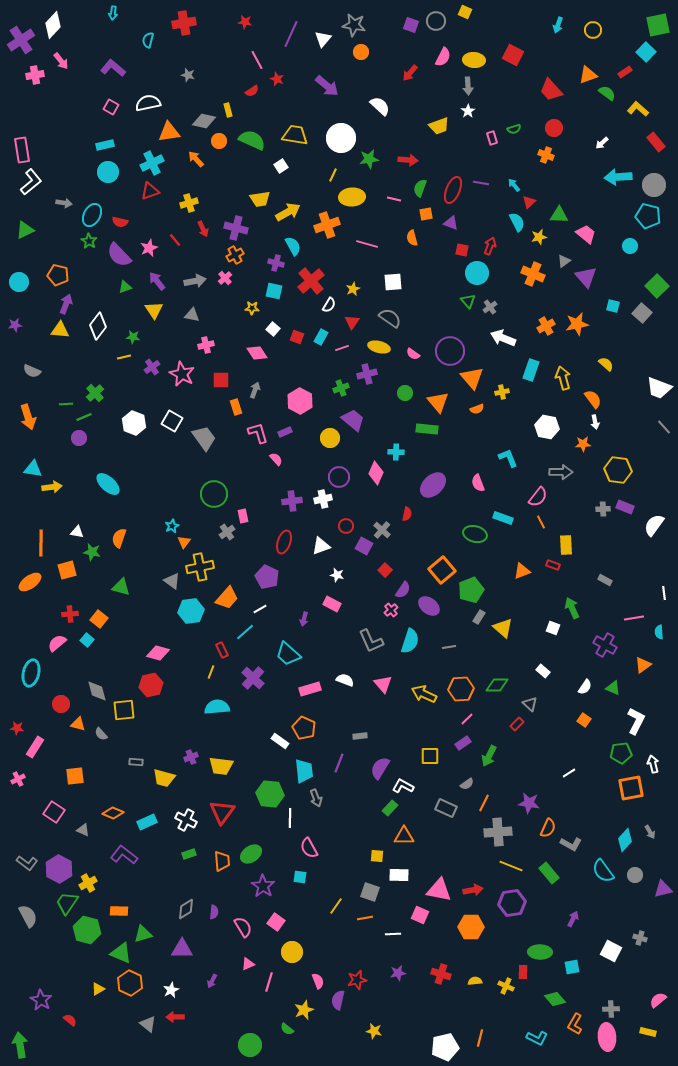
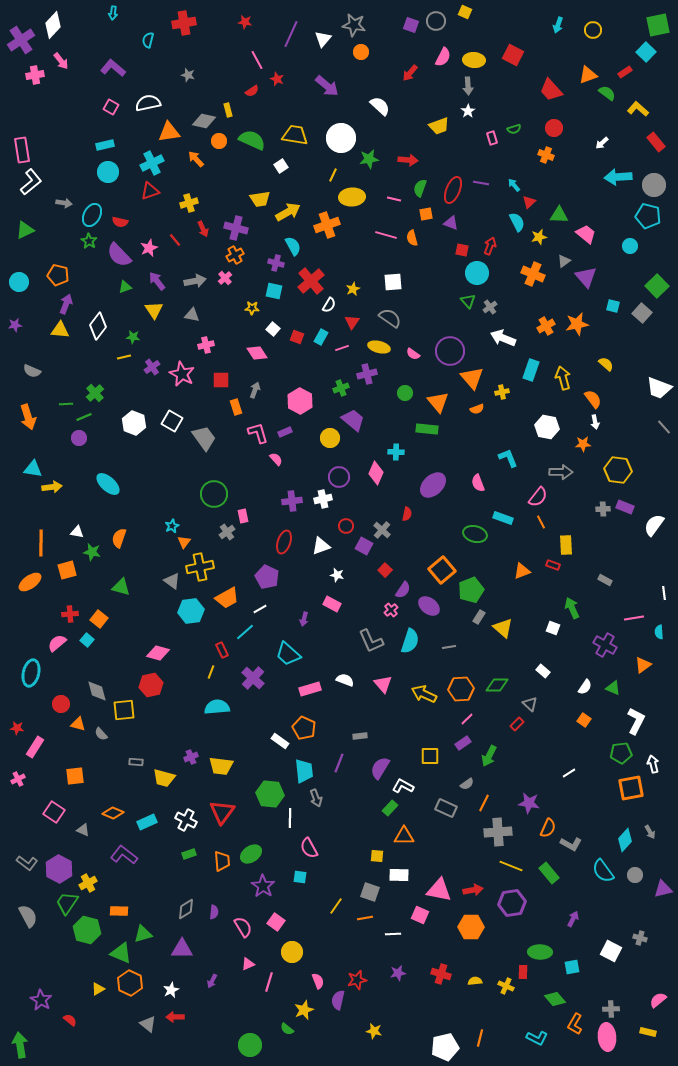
pink line at (367, 244): moved 19 px right, 9 px up
orange trapezoid at (227, 598): rotated 20 degrees clockwise
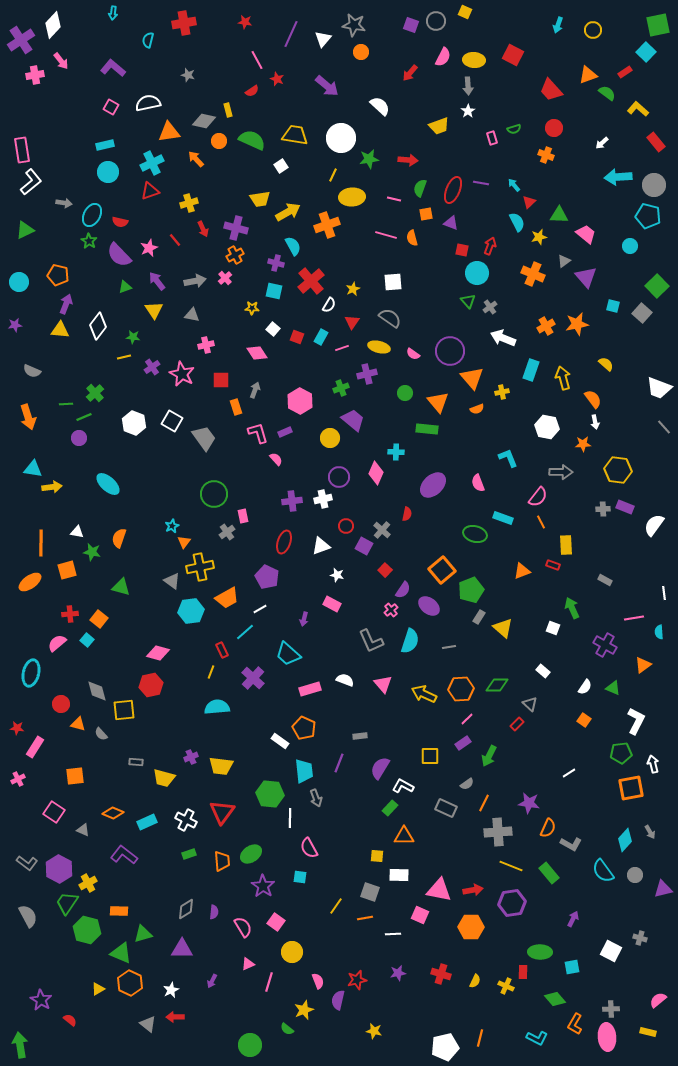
yellow semicircle at (475, 981): rotated 120 degrees clockwise
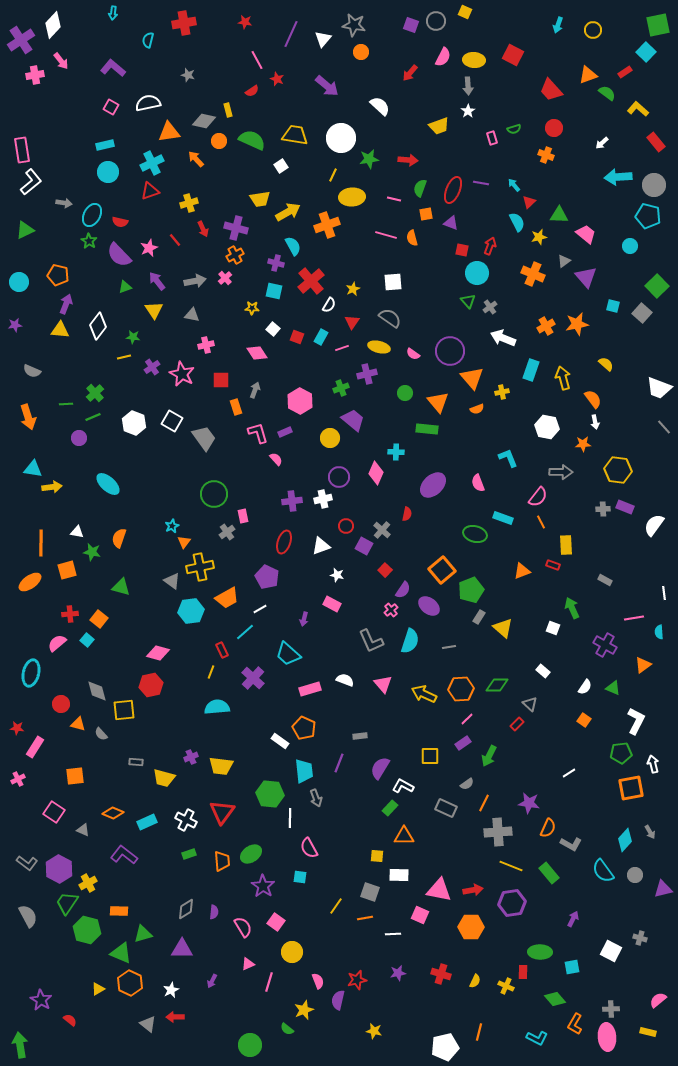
green line at (84, 417): moved 9 px right
orange line at (480, 1038): moved 1 px left, 6 px up
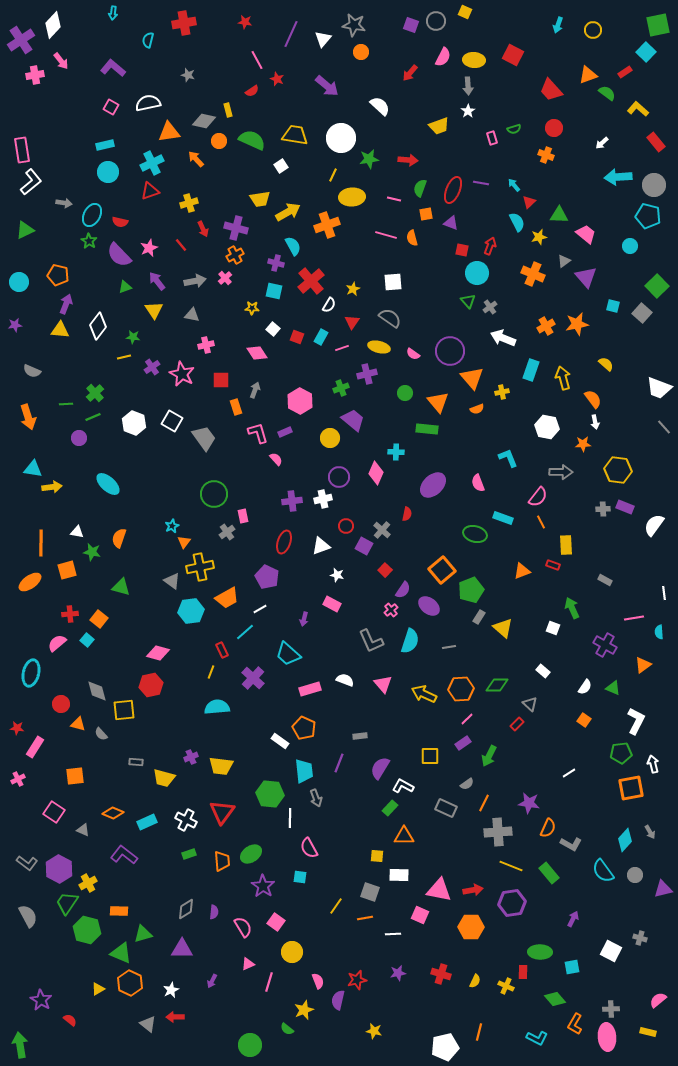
red line at (175, 240): moved 6 px right, 5 px down
